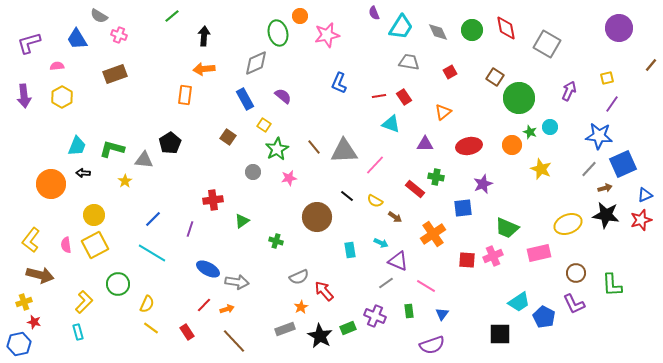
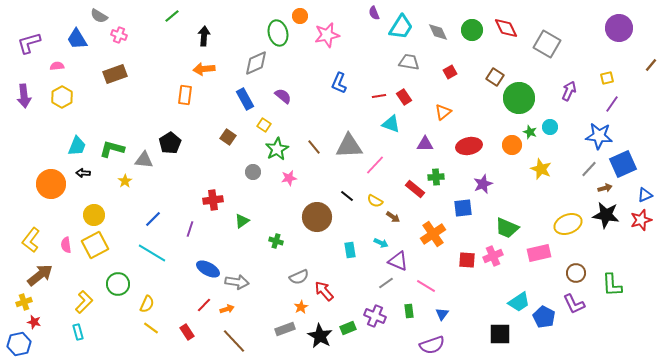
red diamond at (506, 28): rotated 15 degrees counterclockwise
gray triangle at (344, 151): moved 5 px right, 5 px up
green cross at (436, 177): rotated 14 degrees counterclockwise
brown arrow at (395, 217): moved 2 px left
brown arrow at (40, 275): rotated 52 degrees counterclockwise
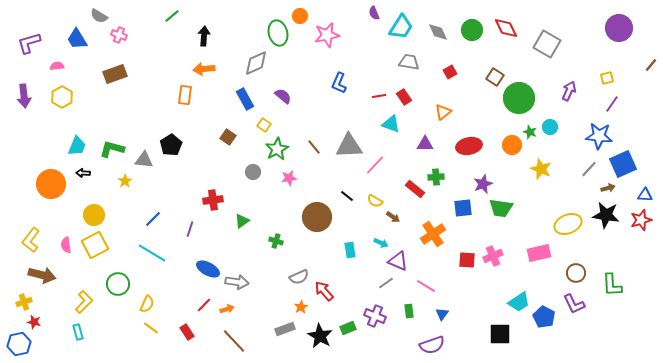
black pentagon at (170, 143): moved 1 px right, 2 px down
brown arrow at (605, 188): moved 3 px right
blue triangle at (645, 195): rotated 28 degrees clockwise
green trapezoid at (507, 228): moved 6 px left, 20 px up; rotated 15 degrees counterclockwise
brown arrow at (40, 275): moved 2 px right; rotated 52 degrees clockwise
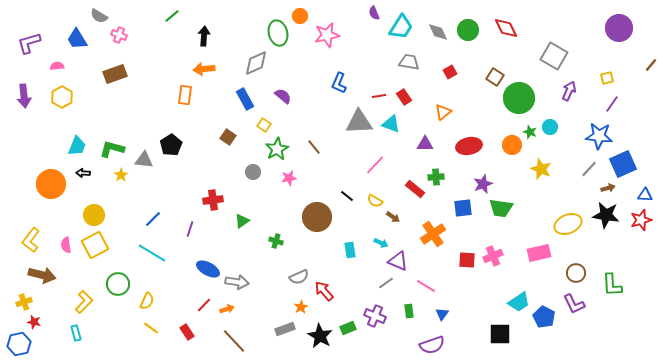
green circle at (472, 30): moved 4 px left
gray square at (547, 44): moved 7 px right, 12 px down
gray triangle at (349, 146): moved 10 px right, 24 px up
yellow star at (125, 181): moved 4 px left, 6 px up
yellow semicircle at (147, 304): moved 3 px up
cyan rectangle at (78, 332): moved 2 px left, 1 px down
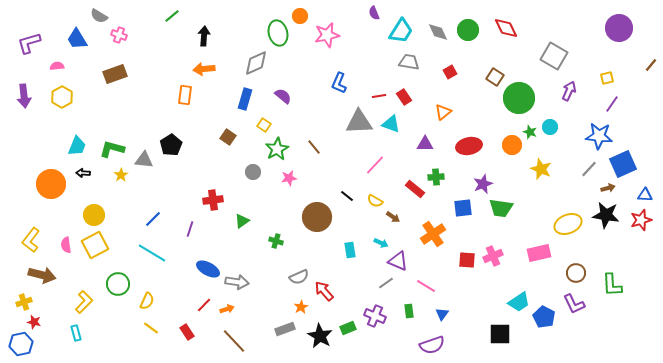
cyan trapezoid at (401, 27): moved 4 px down
blue rectangle at (245, 99): rotated 45 degrees clockwise
blue hexagon at (19, 344): moved 2 px right
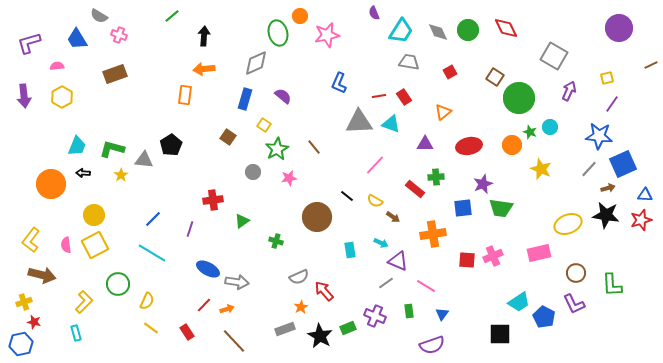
brown line at (651, 65): rotated 24 degrees clockwise
orange cross at (433, 234): rotated 25 degrees clockwise
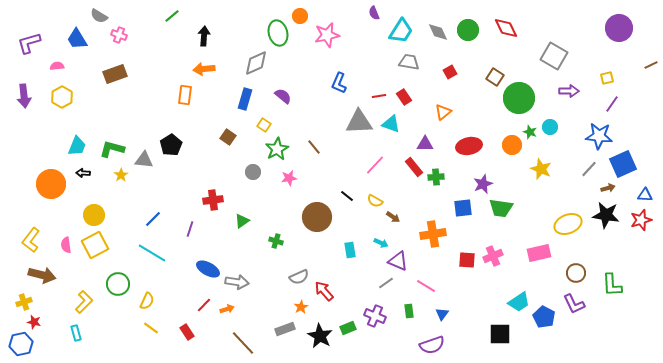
purple arrow at (569, 91): rotated 66 degrees clockwise
red rectangle at (415, 189): moved 1 px left, 22 px up; rotated 12 degrees clockwise
brown line at (234, 341): moved 9 px right, 2 px down
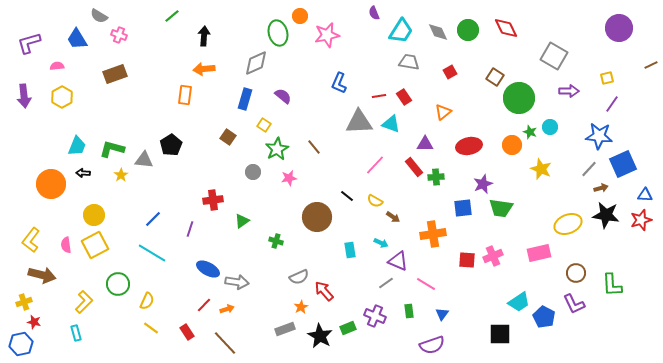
brown arrow at (608, 188): moved 7 px left
pink line at (426, 286): moved 2 px up
brown line at (243, 343): moved 18 px left
